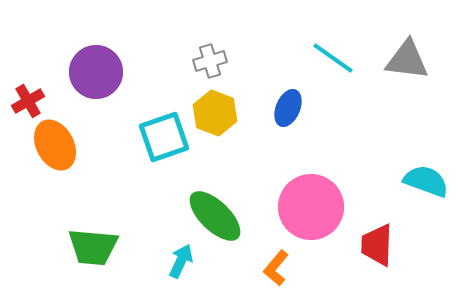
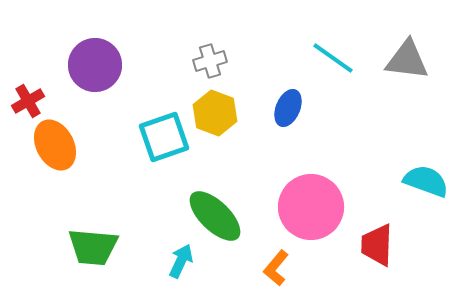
purple circle: moved 1 px left, 7 px up
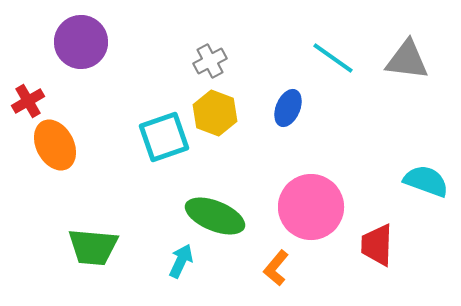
gray cross: rotated 12 degrees counterclockwise
purple circle: moved 14 px left, 23 px up
green ellipse: rotated 22 degrees counterclockwise
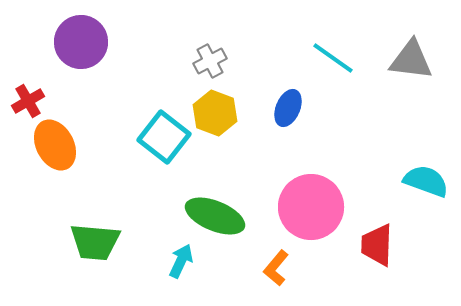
gray triangle: moved 4 px right
cyan square: rotated 33 degrees counterclockwise
green trapezoid: moved 2 px right, 5 px up
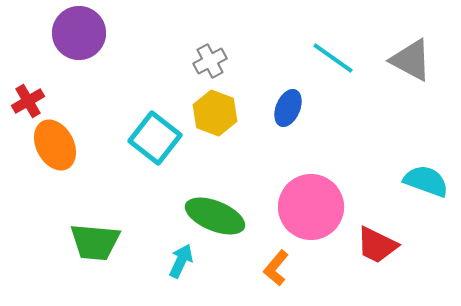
purple circle: moved 2 px left, 9 px up
gray triangle: rotated 21 degrees clockwise
cyan square: moved 9 px left, 1 px down
red trapezoid: rotated 66 degrees counterclockwise
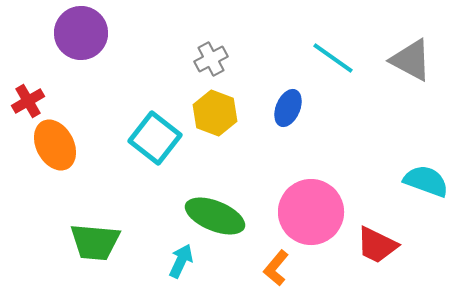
purple circle: moved 2 px right
gray cross: moved 1 px right, 2 px up
pink circle: moved 5 px down
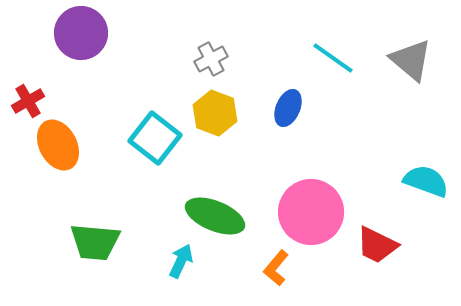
gray triangle: rotated 12 degrees clockwise
orange ellipse: moved 3 px right
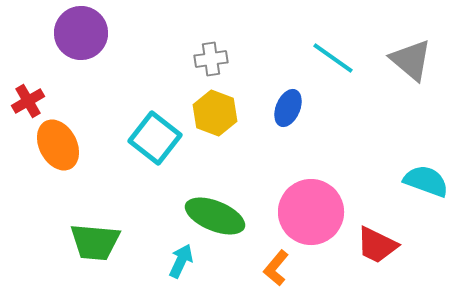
gray cross: rotated 20 degrees clockwise
